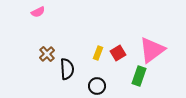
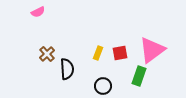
red square: moved 2 px right; rotated 21 degrees clockwise
black circle: moved 6 px right
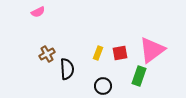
brown cross: rotated 14 degrees clockwise
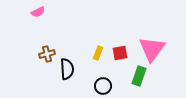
pink triangle: moved 1 px up; rotated 16 degrees counterclockwise
brown cross: rotated 14 degrees clockwise
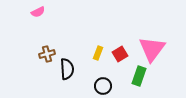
red square: moved 1 px down; rotated 21 degrees counterclockwise
